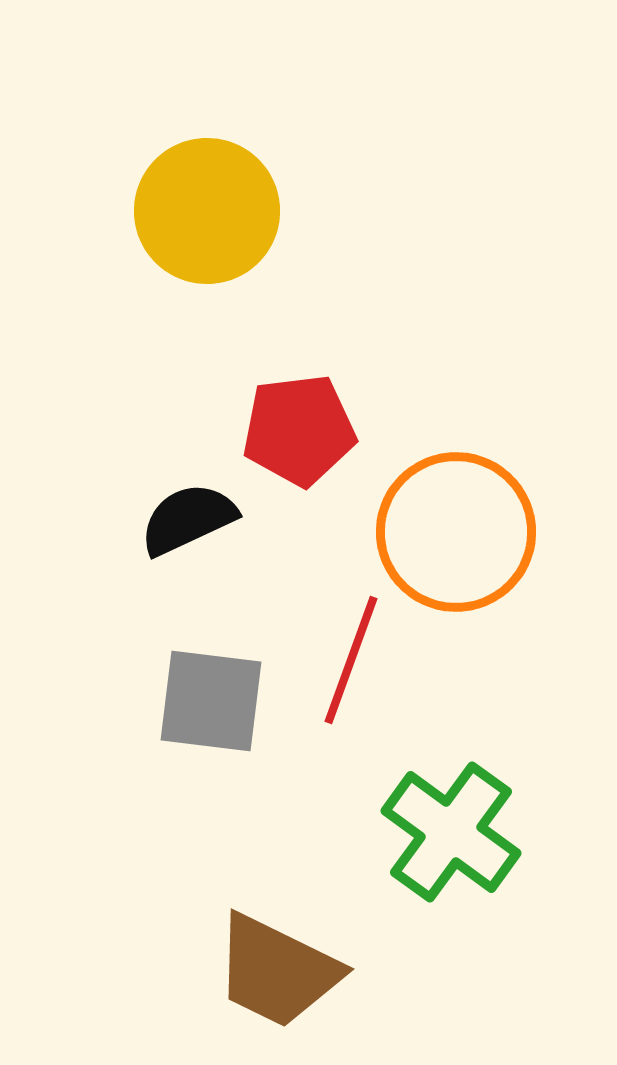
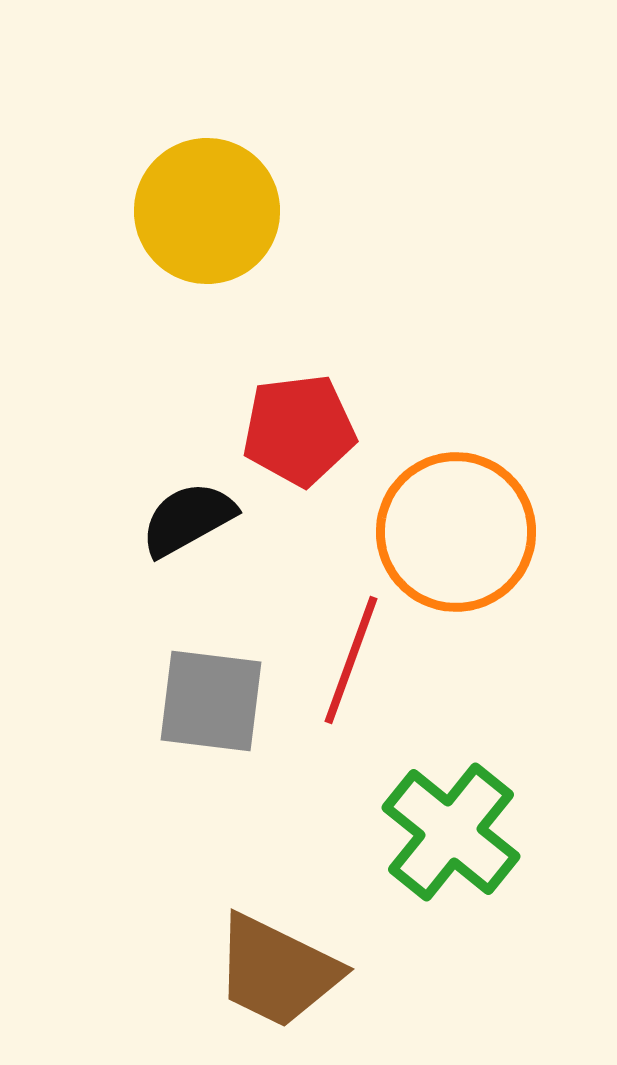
black semicircle: rotated 4 degrees counterclockwise
green cross: rotated 3 degrees clockwise
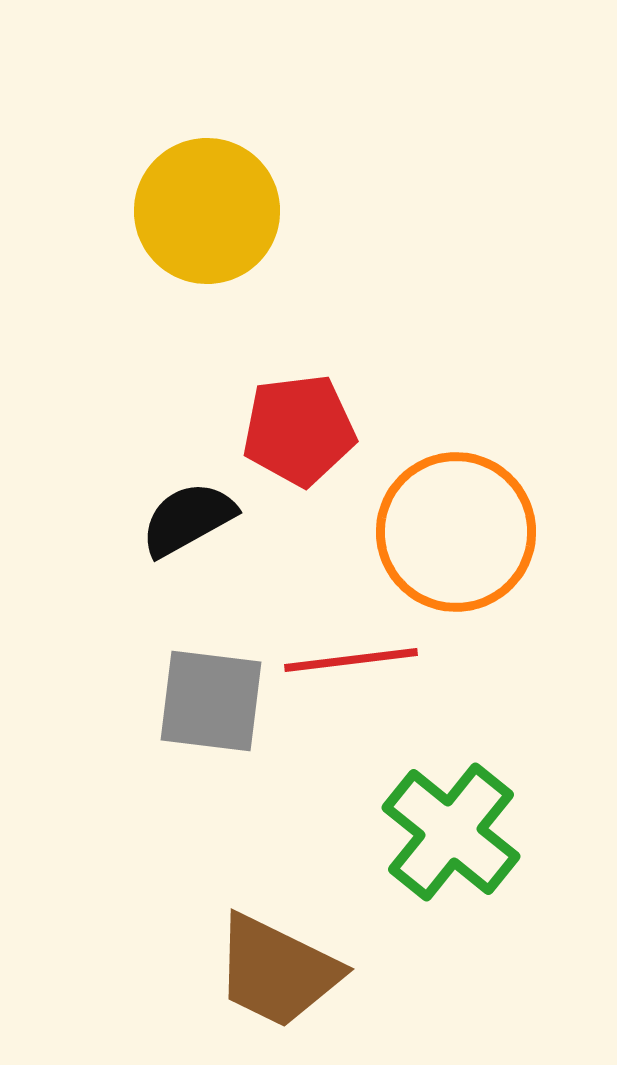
red line: rotated 63 degrees clockwise
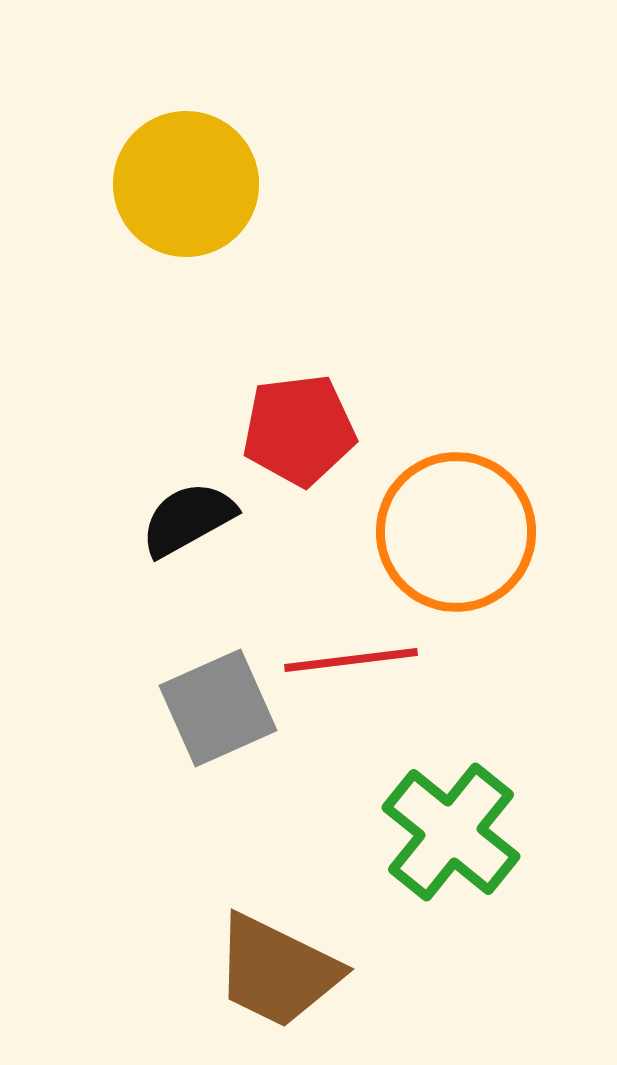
yellow circle: moved 21 px left, 27 px up
gray square: moved 7 px right, 7 px down; rotated 31 degrees counterclockwise
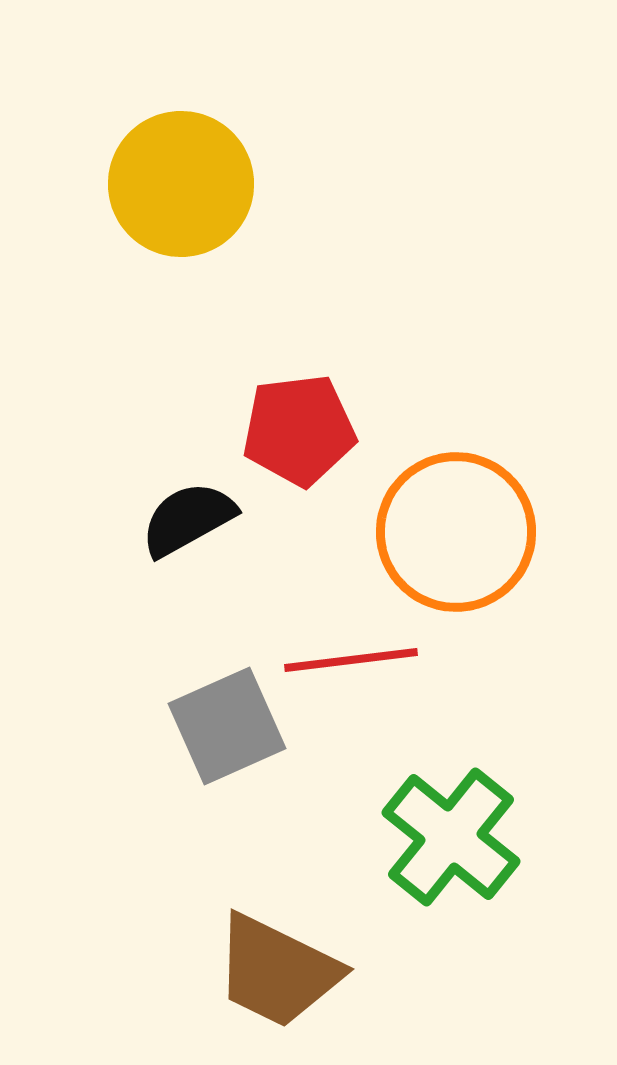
yellow circle: moved 5 px left
gray square: moved 9 px right, 18 px down
green cross: moved 5 px down
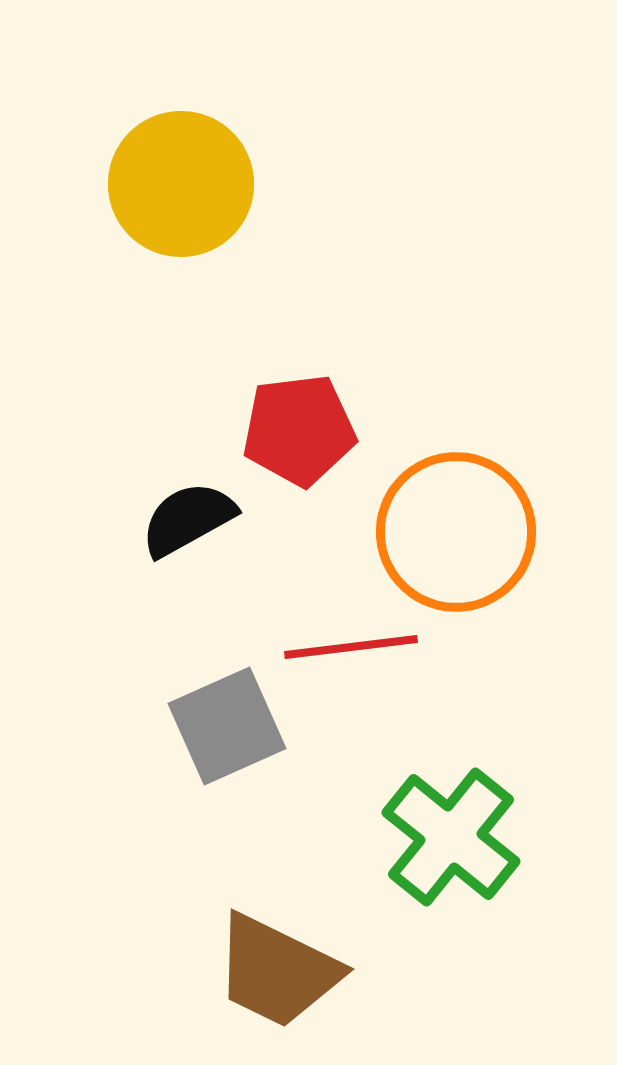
red line: moved 13 px up
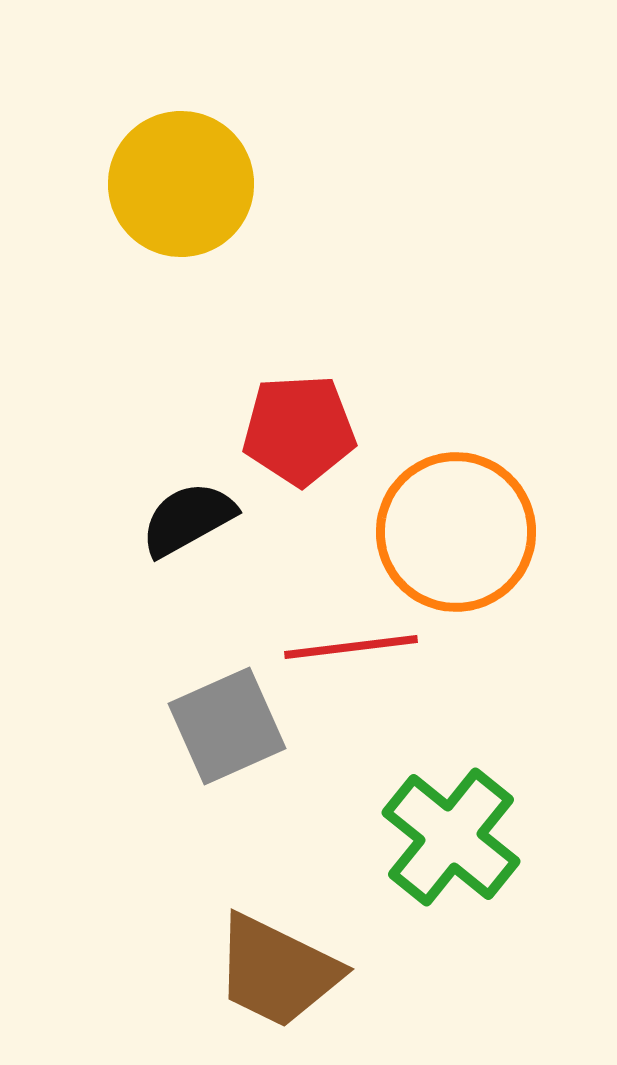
red pentagon: rotated 4 degrees clockwise
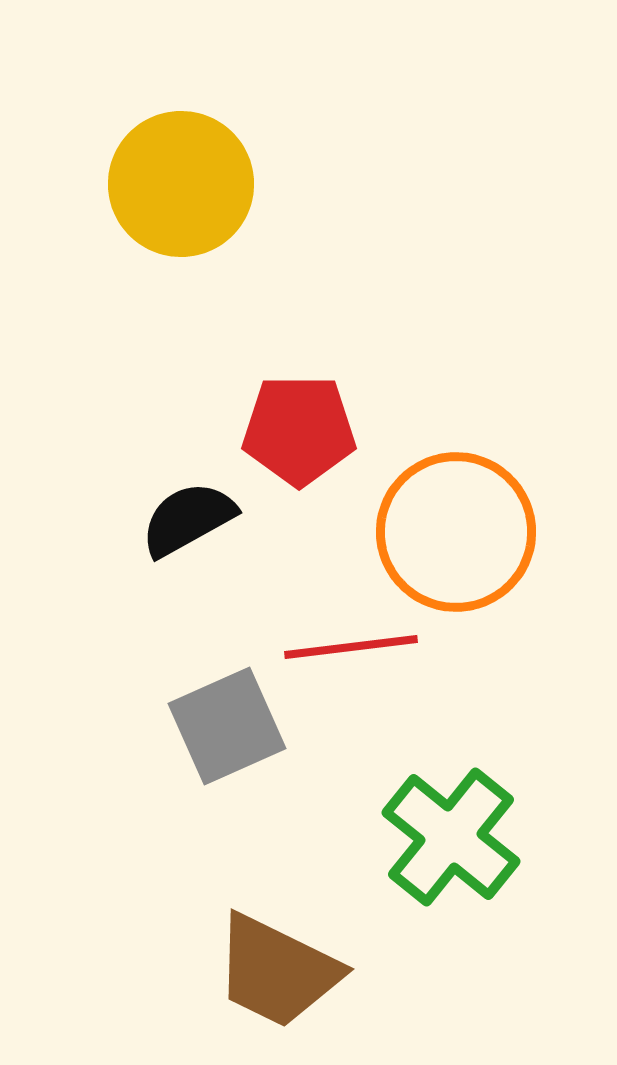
red pentagon: rotated 3 degrees clockwise
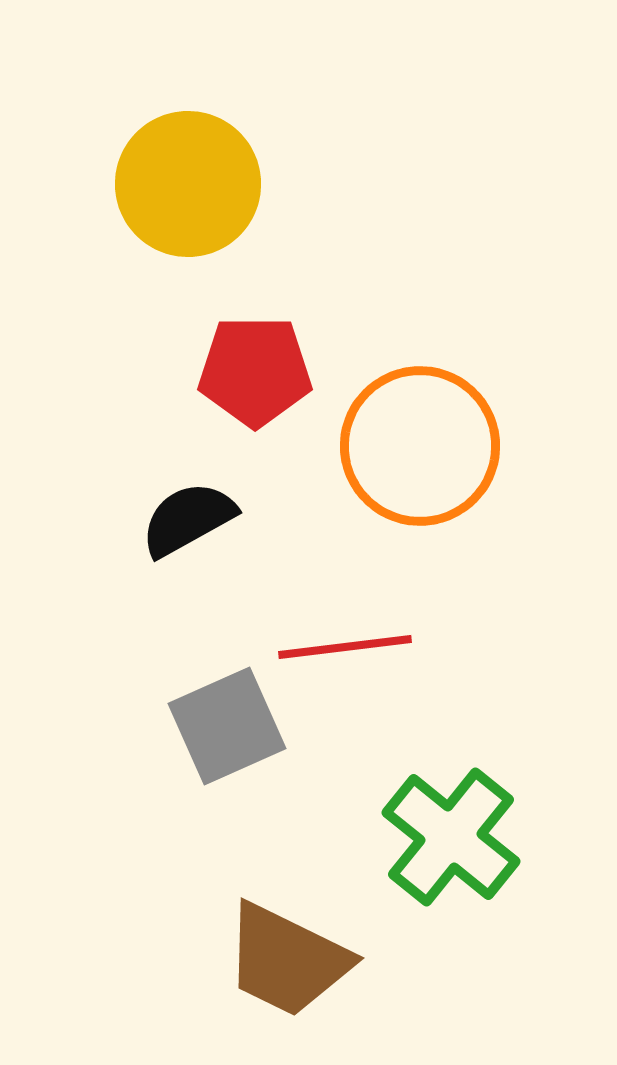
yellow circle: moved 7 px right
red pentagon: moved 44 px left, 59 px up
orange circle: moved 36 px left, 86 px up
red line: moved 6 px left
brown trapezoid: moved 10 px right, 11 px up
